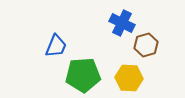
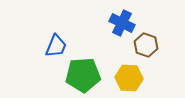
brown hexagon: rotated 25 degrees counterclockwise
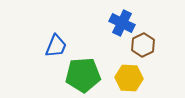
brown hexagon: moved 3 px left; rotated 15 degrees clockwise
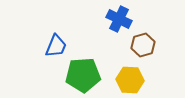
blue cross: moved 3 px left, 4 px up
brown hexagon: rotated 10 degrees clockwise
yellow hexagon: moved 1 px right, 2 px down
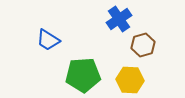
blue cross: rotated 30 degrees clockwise
blue trapezoid: moved 8 px left, 6 px up; rotated 100 degrees clockwise
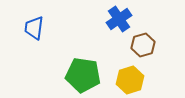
blue trapezoid: moved 14 px left, 12 px up; rotated 65 degrees clockwise
green pentagon: rotated 12 degrees clockwise
yellow hexagon: rotated 20 degrees counterclockwise
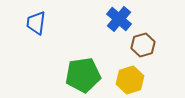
blue cross: rotated 15 degrees counterclockwise
blue trapezoid: moved 2 px right, 5 px up
green pentagon: rotated 16 degrees counterclockwise
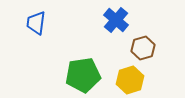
blue cross: moved 3 px left, 1 px down
brown hexagon: moved 3 px down
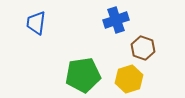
blue cross: rotated 30 degrees clockwise
brown hexagon: rotated 25 degrees counterclockwise
yellow hexagon: moved 1 px left, 1 px up
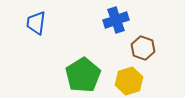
green pentagon: rotated 24 degrees counterclockwise
yellow hexagon: moved 2 px down
